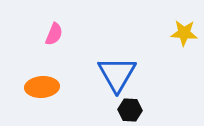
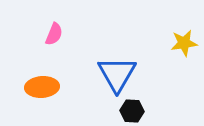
yellow star: moved 10 px down; rotated 12 degrees counterclockwise
black hexagon: moved 2 px right, 1 px down
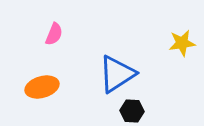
yellow star: moved 2 px left
blue triangle: rotated 27 degrees clockwise
orange ellipse: rotated 12 degrees counterclockwise
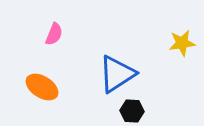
orange ellipse: rotated 48 degrees clockwise
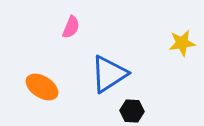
pink semicircle: moved 17 px right, 7 px up
blue triangle: moved 8 px left
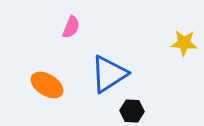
yellow star: moved 2 px right; rotated 12 degrees clockwise
orange ellipse: moved 5 px right, 2 px up
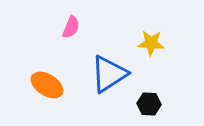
yellow star: moved 33 px left
black hexagon: moved 17 px right, 7 px up
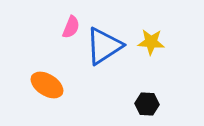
yellow star: moved 1 px up
blue triangle: moved 5 px left, 28 px up
black hexagon: moved 2 px left
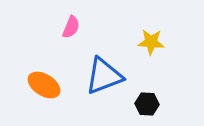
blue triangle: moved 30 px down; rotated 12 degrees clockwise
orange ellipse: moved 3 px left
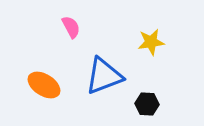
pink semicircle: rotated 50 degrees counterclockwise
yellow star: rotated 12 degrees counterclockwise
